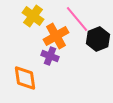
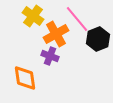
orange cross: moved 2 px up
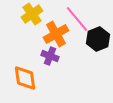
yellow cross: moved 1 px left, 2 px up; rotated 20 degrees clockwise
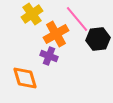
black hexagon: rotated 15 degrees clockwise
purple cross: moved 1 px left
orange diamond: rotated 8 degrees counterclockwise
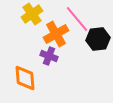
orange diamond: rotated 12 degrees clockwise
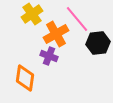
black hexagon: moved 4 px down
orange diamond: rotated 12 degrees clockwise
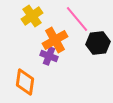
yellow cross: moved 2 px down
orange cross: moved 1 px left, 6 px down
orange diamond: moved 4 px down
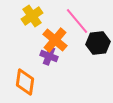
pink line: moved 2 px down
orange cross: rotated 20 degrees counterclockwise
